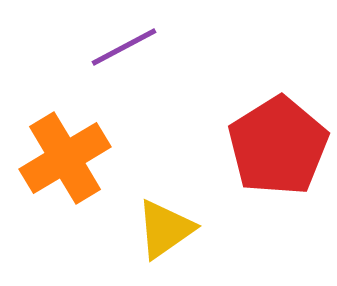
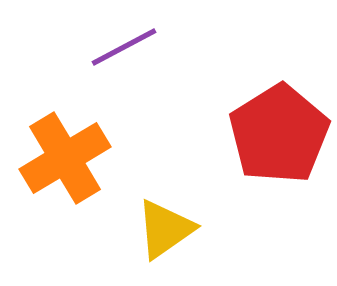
red pentagon: moved 1 px right, 12 px up
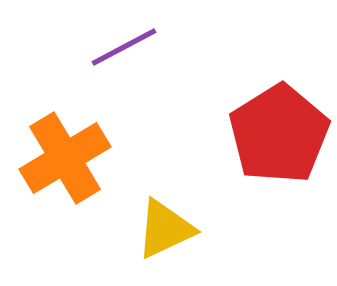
yellow triangle: rotated 10 degrees clockwise
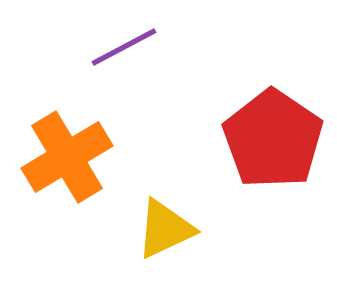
red pentagon: moved 6 px left, 5 px down; rotated 6 degrees counterclockwise
orange cross: moved 2 px right, 1 px up
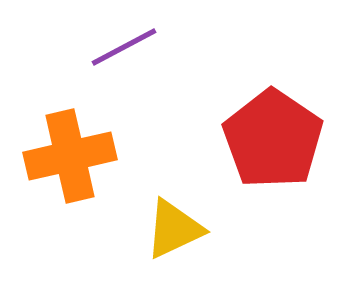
orange cross: moved 3 px right, 1 px up; rotated 18 degrees clockwise
yellow triangle: moved 9 px right
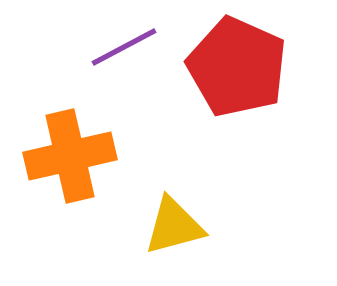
red pentagon: moved 36 px left, 72 px up; rotated 10 degrees counterclockwise
yellow triangle: moved 3 px up; rotated 10 degrees clockwise
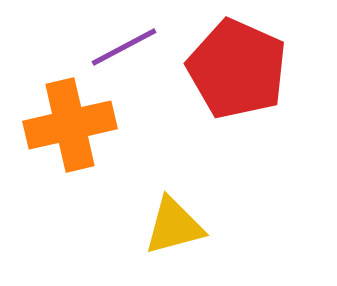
red pentagon: moved 2 px down
orange cross: moved 31 px up
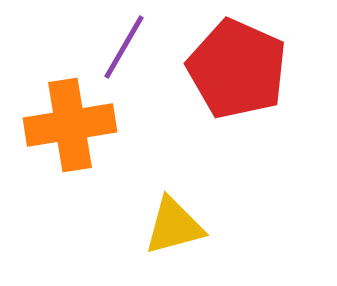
purple line: rotated 32 degrees counterclockwise
orange cross: rotated 4 degrees clockwise
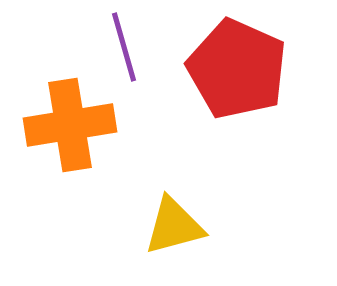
purple line: rotated 46 degrees counterclockwise
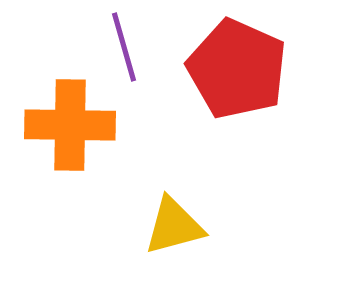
orange cross: rotated 10 degrees clockwise
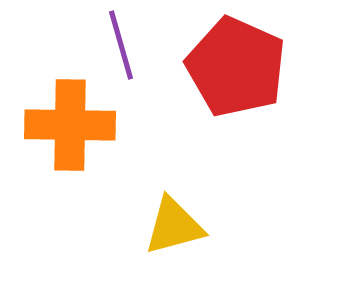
purple line: moved 3 px left, 2 px up
red pentagon: moved 1 px left, 2 px up
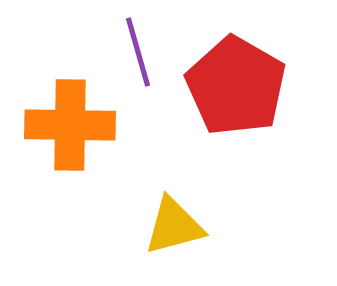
purple line: moved 17 px right, 7 px down
red pentagon: moved 19 px down; rotated 6 degrees clockwise
